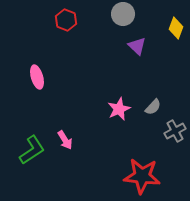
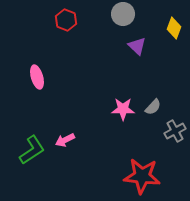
yellow diamond: moved 2 px left
pink star: moved 4 px right; rotated 25 degrees clockwise
pink arrow: rotated 96 degrees clockwise
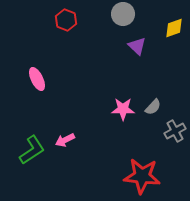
yellow diamond: rotated 50 degrees clockwise
pink ellipse: moved 2 px down; rotated 10 degrees counterclockwise
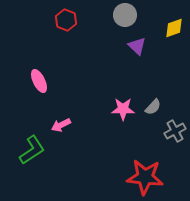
gray circle: moved 2 px right, 1 px down
pink ellipse: moved 2 px right, 2 px down
pink arrow: moved 4 px left, 15 px up
red star: moved 3 px right, 1 px down
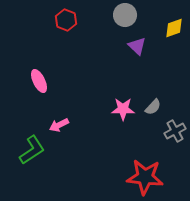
pink arrow: moved 2 px left
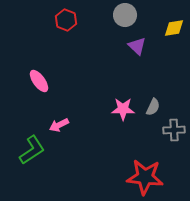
yellow diamond: rotated 10 degrees clockwise
pink ellipse: rotated 10 degrees counterclockwise
gray semicircle: rotated 18 degrees counterclockwise
gray cross: moved 1 px left, 1 px up; rotated 25 degrees clockwise
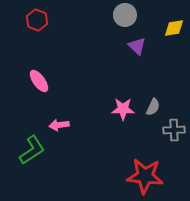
red hexagon: moved 29 px left
pink arrow: rotated 18 degrees clockwise
red star: moved 1 px up
